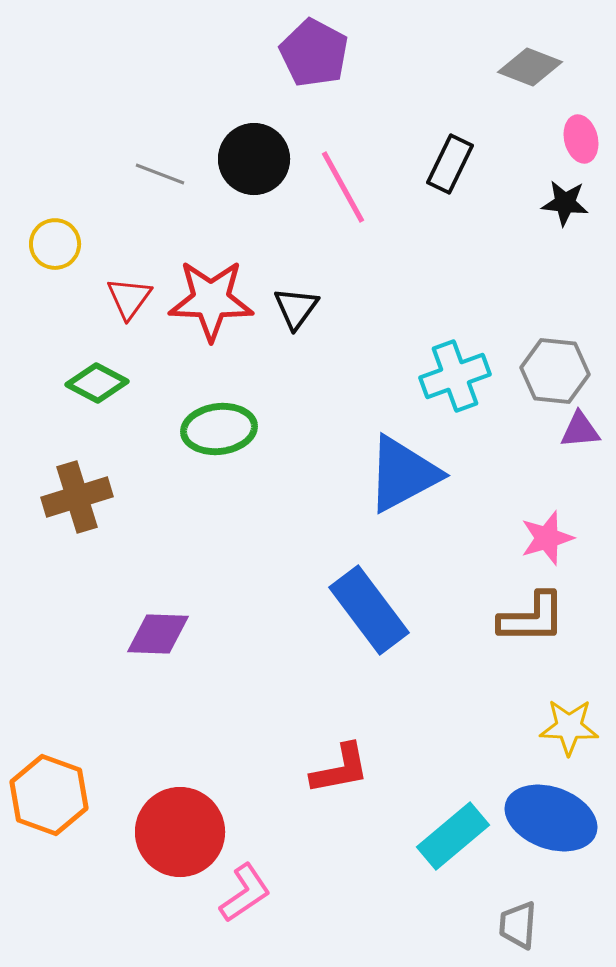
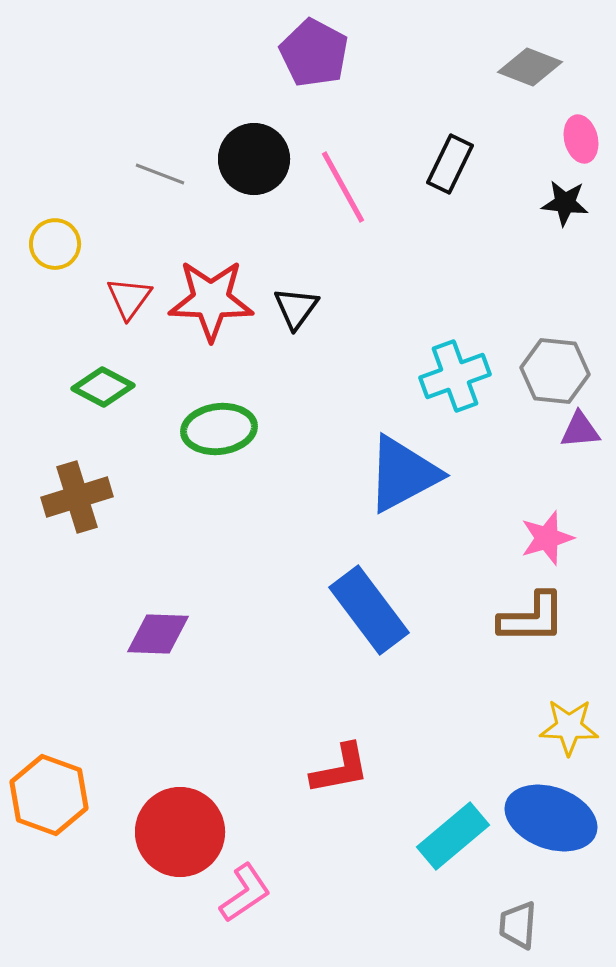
green diamond: moved 6 px right, 4 px down
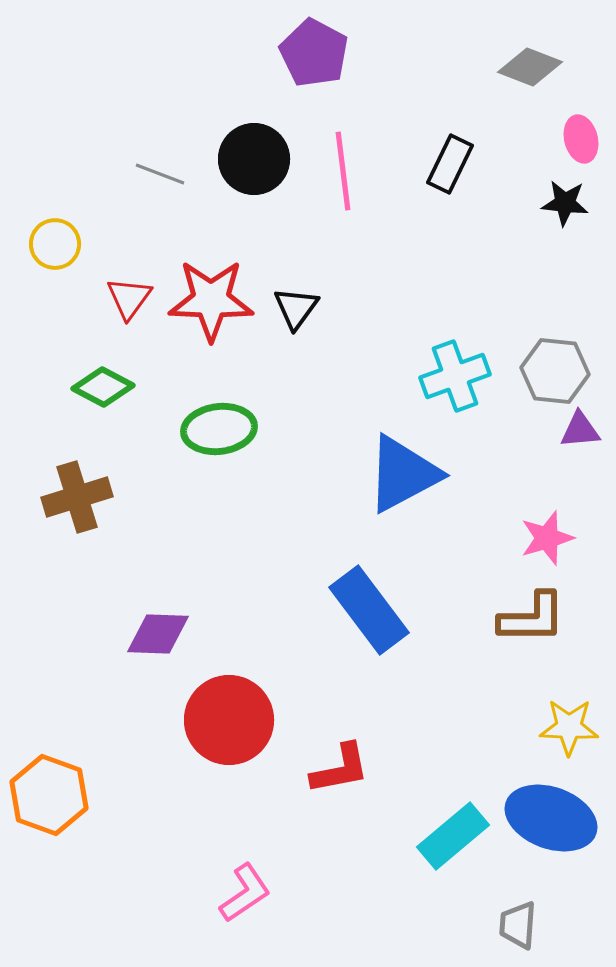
pink line: moved 16 px up; rotated 22 degrees clockwise
red circle: moved 49 px right, 112 px up
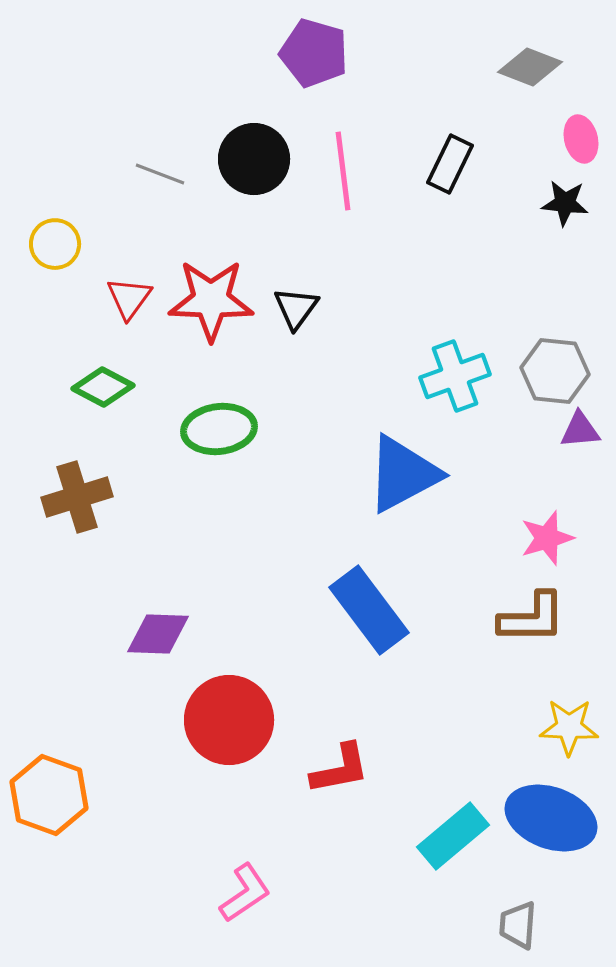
purple pentagon: rotated 12 degrees counterclockwise
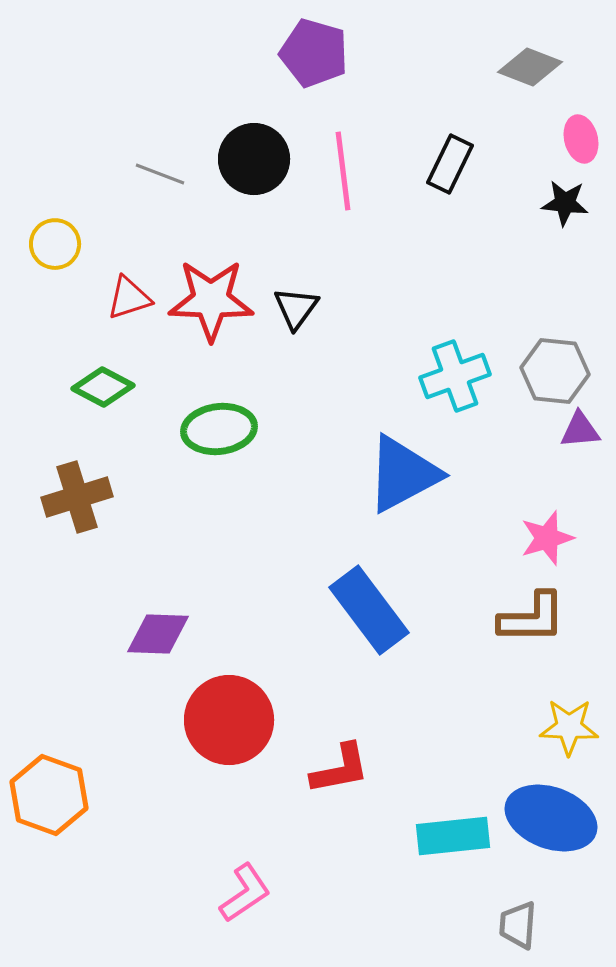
red triangle: rotated 36 degrees clockwise
cyan rectangle: rotated 34 degrees clockwise
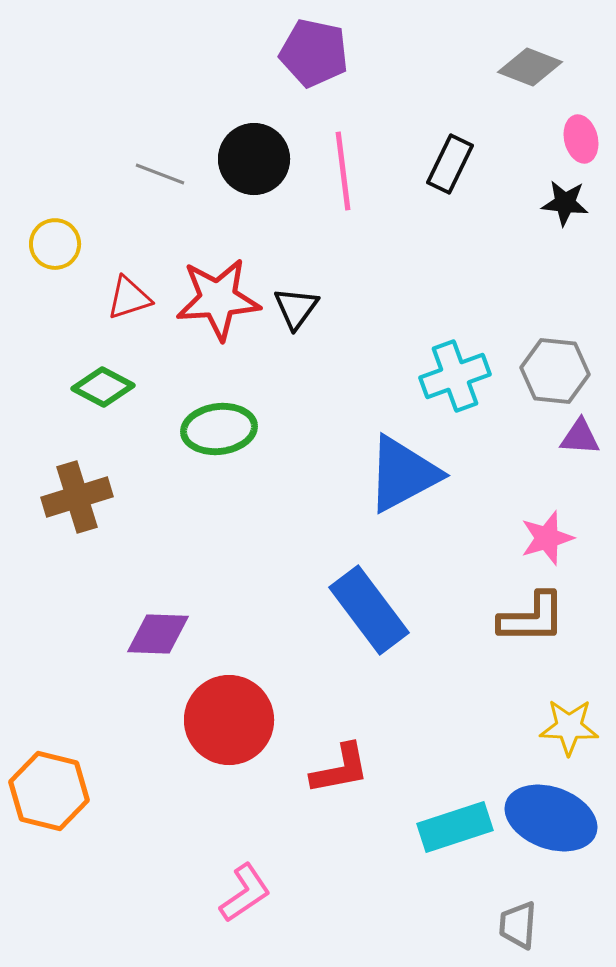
purple pentagon: rotated 4 degrees counterclockwise
red star: moved 7 px right, 1 px up; rotated 6 degrees counterclockwise
purple triangle: moved 7 px down; rotated 9 degrees clockwise
orange hexagon: moved 4 px up; rotated 6 degrees counterclockwise
cyan rectangle: moved 2 px right, 9 px up; rotated 12 degrees counterclockwise
